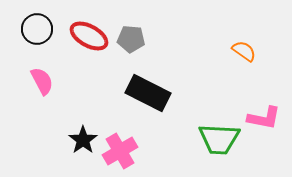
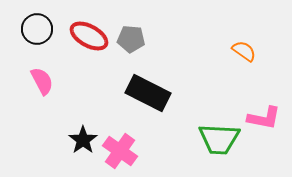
pink cross: rotated 24 degrees counterclockwise
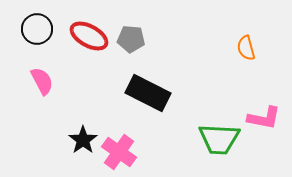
orange semicircle: moved 2 px right, 3 px up; rotated 140 degrees counterclockwise
pink cross: moved 1 px left, 1 px down
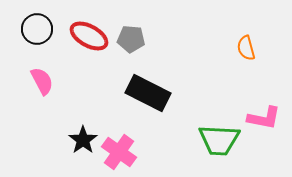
green trapezoid: moved 1 px down
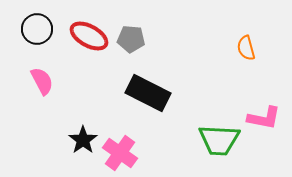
pink cross: moved 1 px right, 1 px down
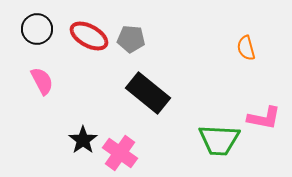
black rectangle: rotated 12 degrees clockwise
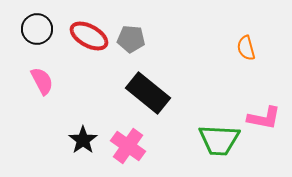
pink cross: moved 8 px right, 7 px up
